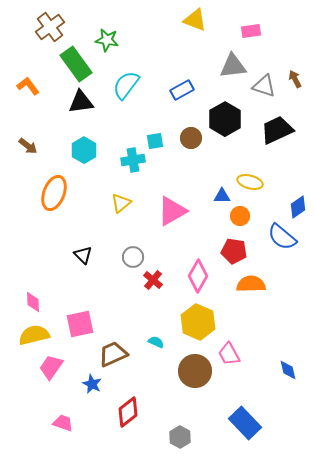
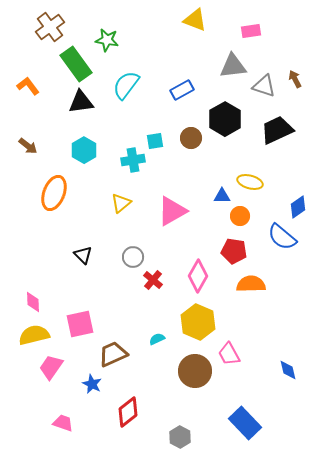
cyan semicircle at (156, 342): moved 1 px right, 3 px up; rotated 49 degrees counterclockwise
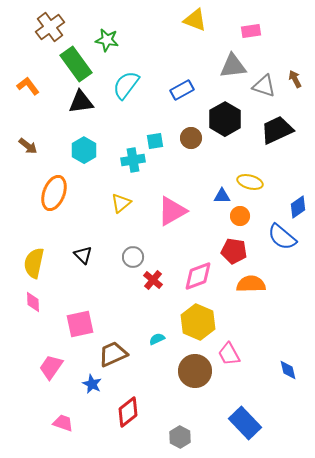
pink diamond at (198, 276): rotated 40 degrees clockwise
yellow semicircle at (34, 335): moved 72 px up; rotated 64 degrees counterclockwise
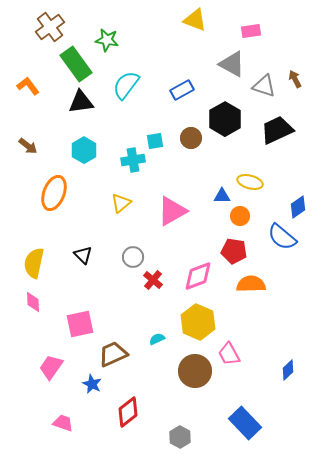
gray triangle at (233, 66): moved 1 px left, 2 px up; rotated 36 degrees clockwise
blue diamond at (288, 370): rotated 60 degrees clockwise
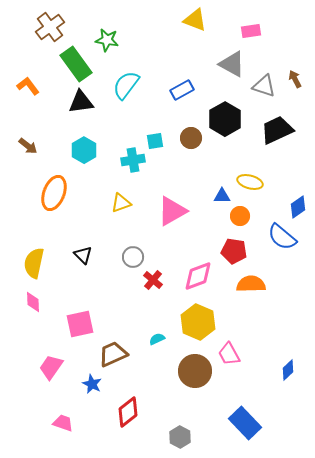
yellow triangle at (121, 203): rotated 20 degrees clockwise
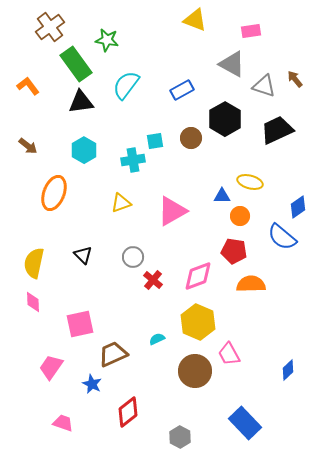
brown arrow at (295, 79): rotated 12 degrees counterclockwise
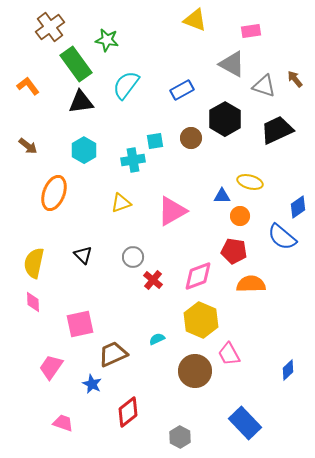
yellow hexagon at (198, 322): moved 3 px right, 2 px up
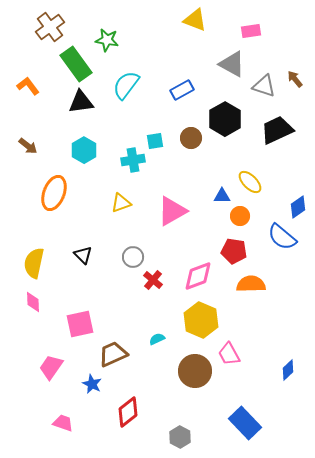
yellow ellipse at (250, 182): rotated 30 degrees clockwise
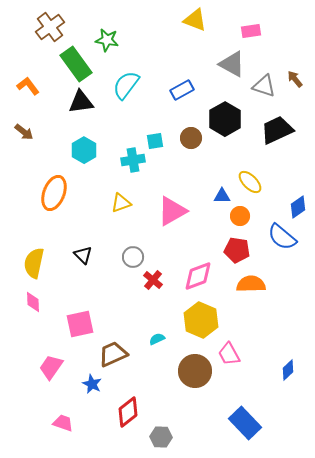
brown arrow at (28, 146): moved 4 px left, 14 px up
red pentagon at (234, 251): moved 3 px right, 1 px up
gray hexagon at (180, 437): moved 19 px left; rotated 25 degrees counterclockwise
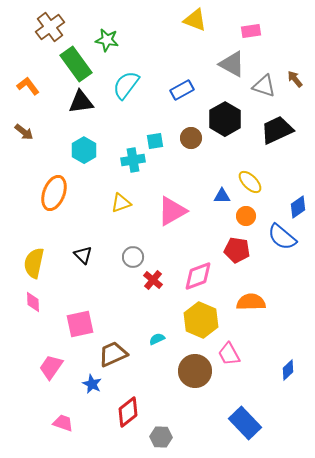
orange circle at (240, 216): moved 6 px right
orange semicircle at (251, 284): moved 18 px down
